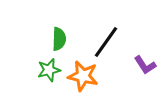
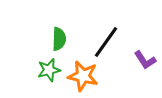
purple L-shape: moved 5 px up
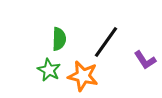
green star: rotated 30 degrees counterclockwise
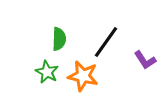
green star: moved 2 px left, 2 px down
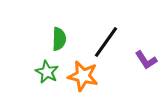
purple L-shape: moved 1 px right
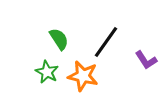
green semicircle: rotated 35 degrees counterclockwise
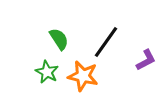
purple L-shape: rotated 85 degrees counterclockwise
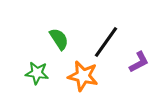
purple L-shape: moved 7 px left, 2 px down
green star: moved 10 px left, 1 px down; rotated 20 degrees counterclockwise
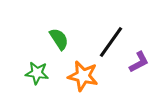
black line: moved 5 px right
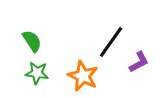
green semicircle: moved 27 px left, 2 px down
orange star: rotated 12 degrees clockwise
